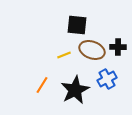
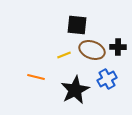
orange line: moved 6 px left, 8 px up; rotated 72 degrees clockwise
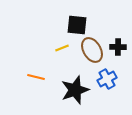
brown ellipse: rotated 40 degrees clockwise
yellow line: moved 2 px left, 7 px up
black star: rotated 8 degrees clockwise
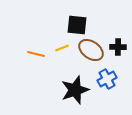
brown ellipse: moved 1 px left; rotated 25 degrees counterclockwise
orange line: moved 23 px up
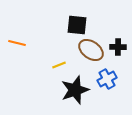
yellow line: moved 3 px left, 17 px down
orange line: moved 19 px left, 11 px up
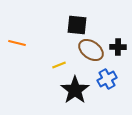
black star: rotated 16 degrees counterclockwise
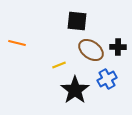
black square: moved 4 px up
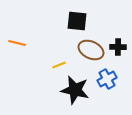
brown ellipse: rotated 10 degrees counterclockwise
black star: rotated 24 degrees counterclockwise
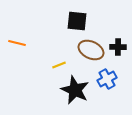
black star: rotated 12 degrees clockwise
